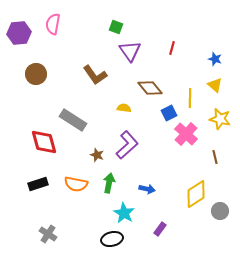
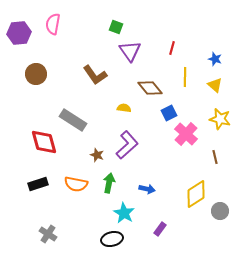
yellow line: moved 5 px left, 21 px up
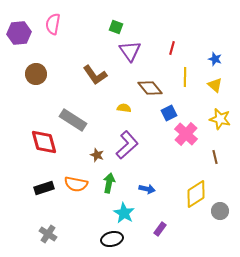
black rectangle: moved 6 px right, 4 px down
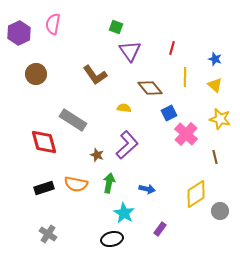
purple hexagon: rotated 20 degrees counterclockwise
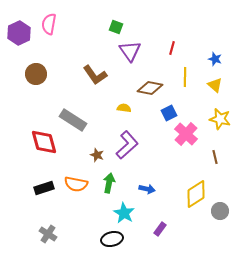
pink semicircle: moved 4 px left
brown diamond: rotated 40 degrees counterclockwise
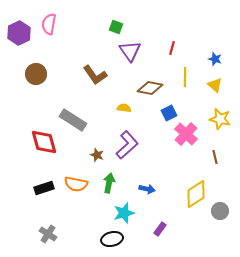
cyan star: rotated 25 degrees clockwise
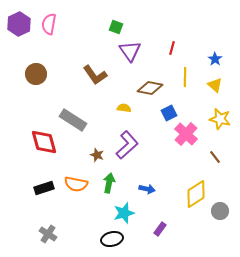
purple hexagon: moved 9 px up
blue star: rotated 16 degrees clockwise
brown line: rotated 24 degrees counterclockwise
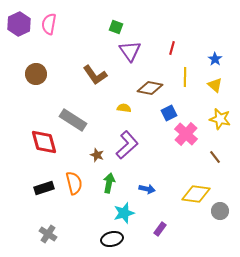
orange semicircle: moved 2 px left, 1 px up; rotated 115 degrees counterclockwise
yellow diamond: rotated 40 degrees clockwise
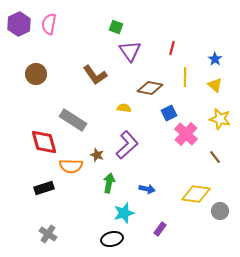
orange semicircle: moved 3 px left, 17 px up; rotated 105 degrees clockwise
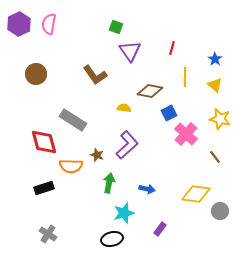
brown diamond: moved 3 px down
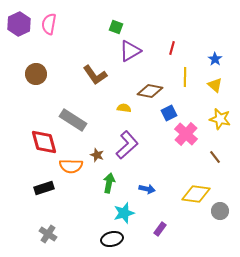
purple triangle: rotated 35 degrees clockwise
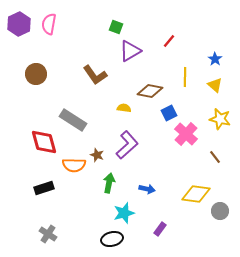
red line: moved 3 px left, 7 px up; rotated 24 degrees clockwise
orange semicircle: moved 3 px right, 1 px up
